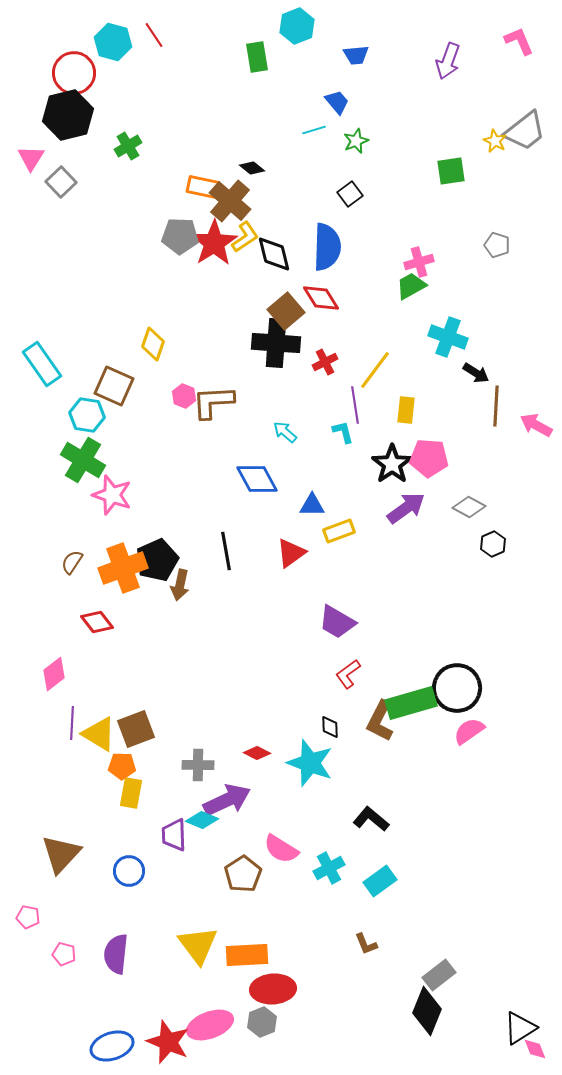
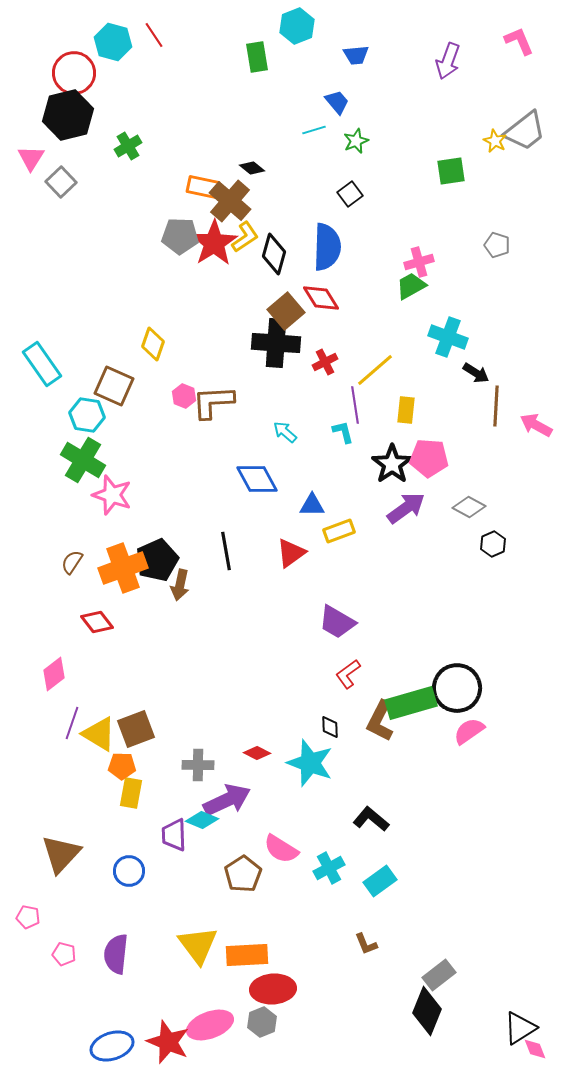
black diamond at (274, 254): rotated 30 degrees clockwise
yellow line at (375, 370): rotated 12 degrees clockwise
purple line at (72, 723): rotated 16 degrees clockwise
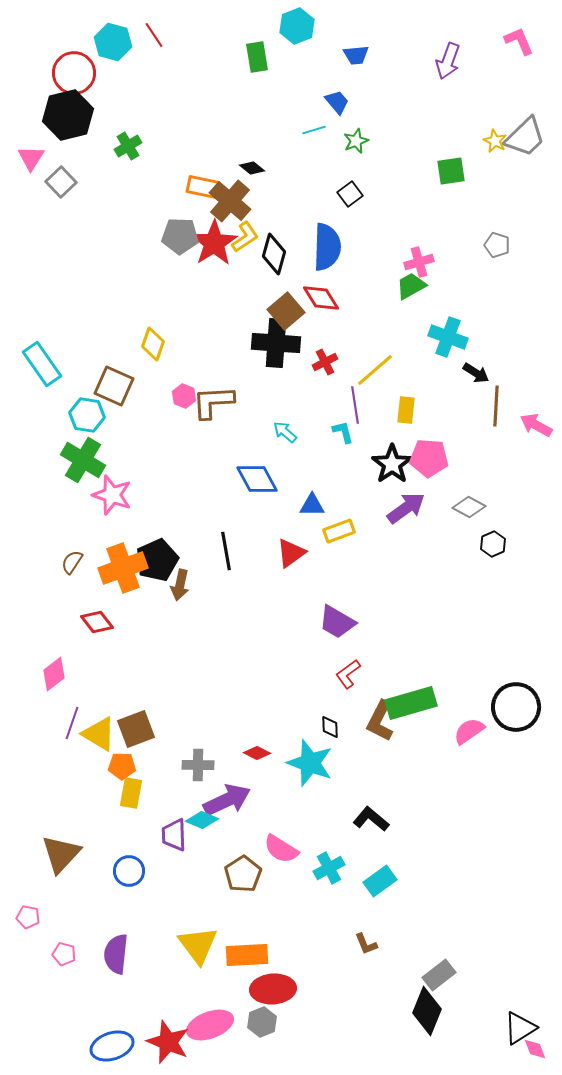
gray trapezoid at (525, 131): moved 6 px down; rotated 6 degrees counterclockwise
black circle at (457, 688): moved 59 px right, 19 px down
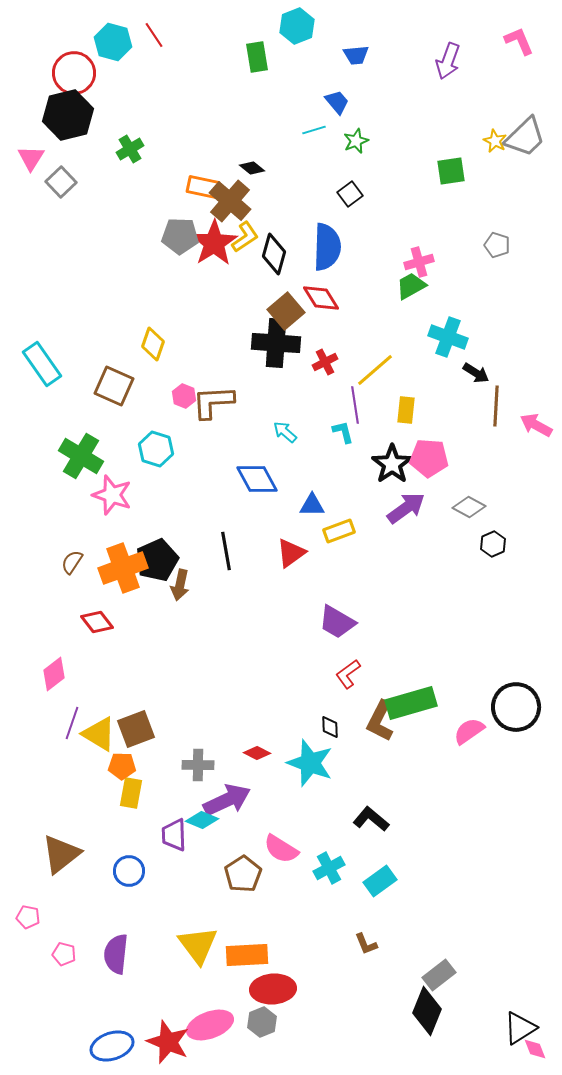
green cross at (128, 146): moved 2 px right, 3 px down
cyan hexagon at (87, 415): moved 69 px right, 34 px down; rotated 8 degrees clockwise
green cross at (83, 460): moved 2 px left, 4 px up
brown triangle at (61, 854): rotated 9 degrees clockwise
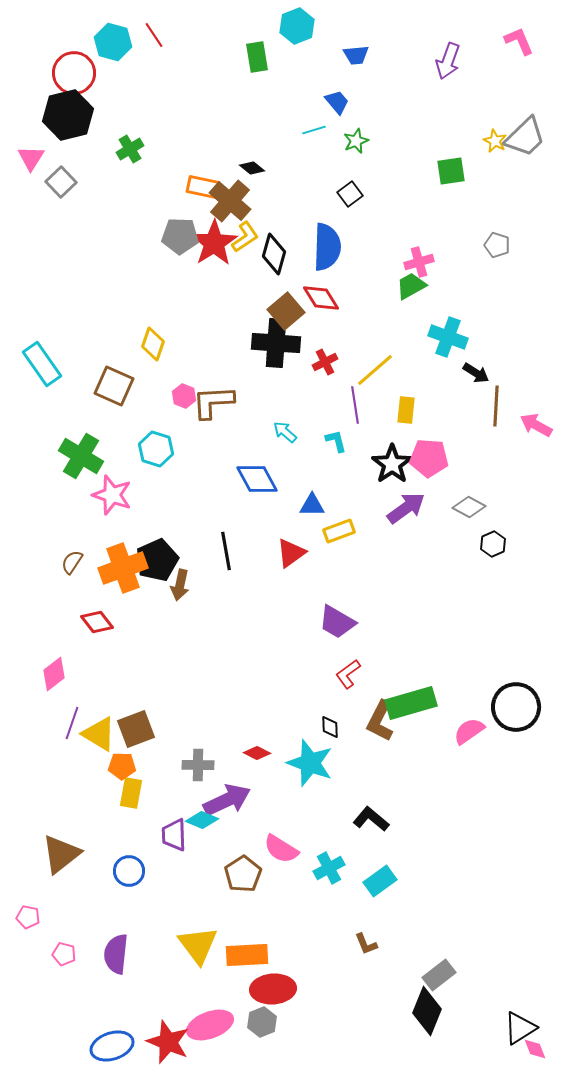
cyan L-shape at (343, 432): moved 7 px left, 9 px down
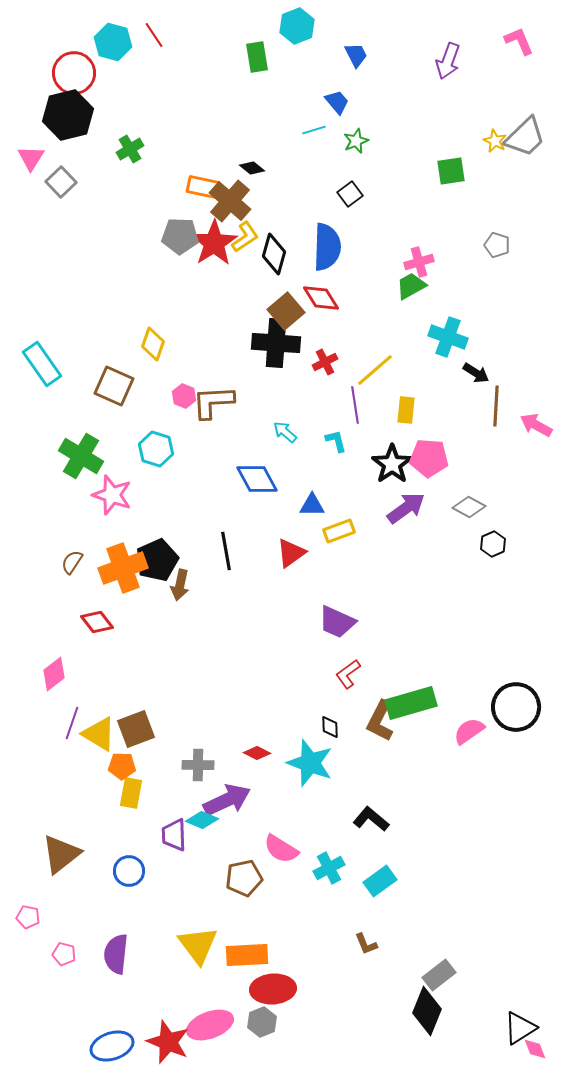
blue trapezoid at (356, 55): rotated 112 degrees counterclockwise
purple trapezoid at (337, 622): rotated 6 degrees counterclockwise
brown pentagon at (243, 874): moved 1 px right, 4 px down; rotated 21 degrees clockwise
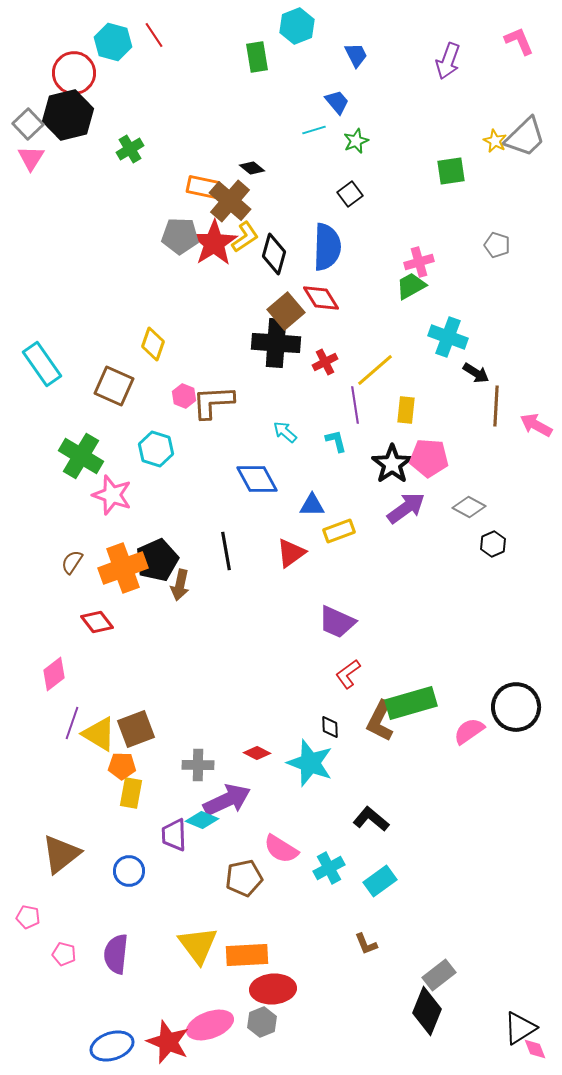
gray square at (61, 182): moved 33 px left, 58 px up
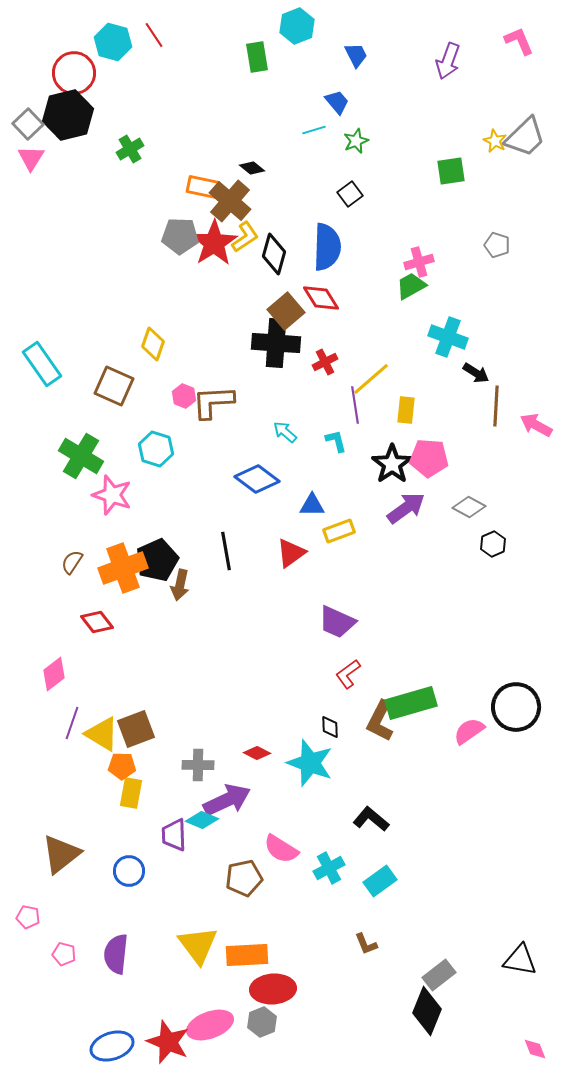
yellow line at (375, 370): moved 4 px left, 9 px down
blue diamond at (257, 479): rotated 24 degrees counterclockwise
yellow triangle at (99, 734): moved 3 px right
black triangle at (520, 1028): moved 68 px up; rotated 42 degrees clockwise
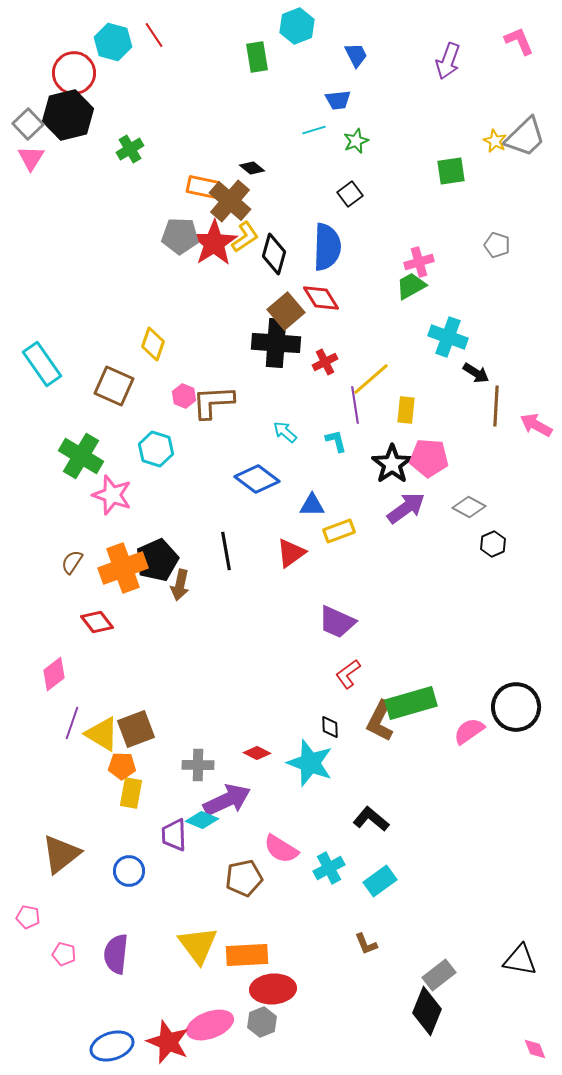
blue trapezoid at (337, 102): moved 1 px right, 2 px up; rotated 124 degrees clockwise
